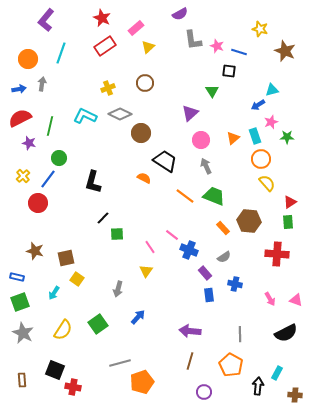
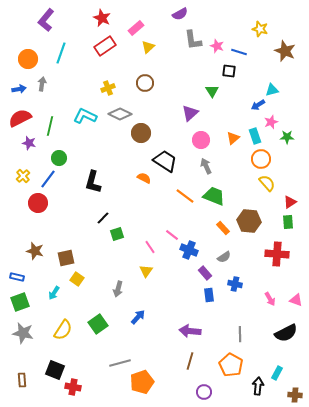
green square at (117, 234): rotated 16 degrees counterclockwise
gray star at (23, 333): rotated 15 degrees counterclockwise
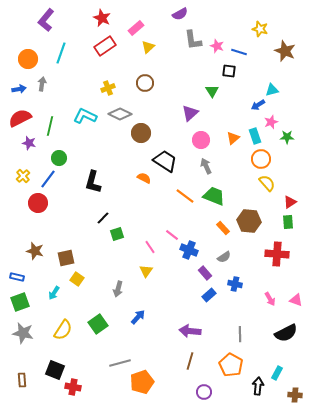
blue rectangle at (209, 295): rotated 56 degrees clockwise
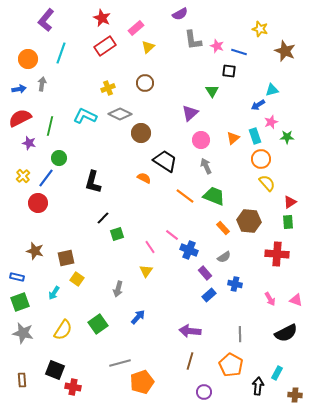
blue line at (48, 179): moved 2 px left, 1 px up
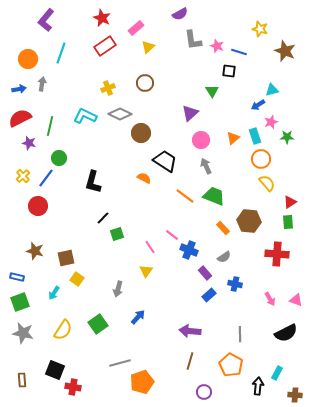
red circle at (38, 203): moved 3 px down
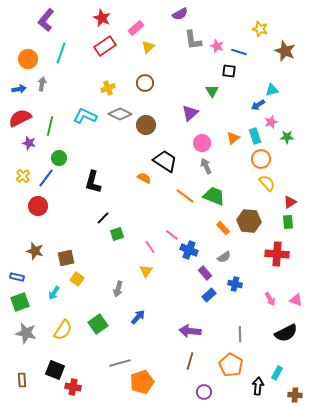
brown circle at (141, 133): moved 5 px right, 8 px up
pink circle at (201, 140): moved 1 px right, 3 px down
gray star at (23, 333): moved 3 px right
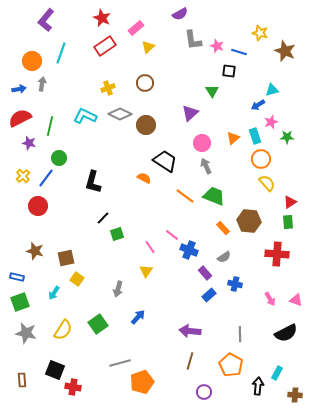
yellow star at (260, 29): moved 4 px down
orange circle at (28, 59): moved 4 px right, 2 px down
